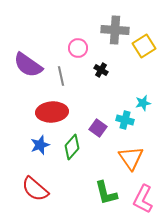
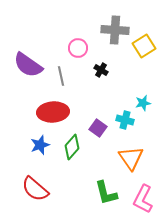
red ellipse: moved 1 px right
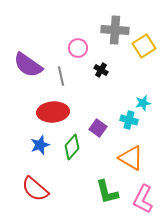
cyan cross: moved 4 px right
orange triangle: rotated 24 degrees counterclockwise
green L-shape: moved 1 px right, 1 px up
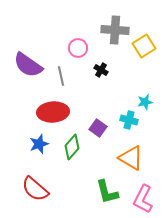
cyan star: moved 2 px right, 1 px up
blue star: moved 1 px left, 1 px up
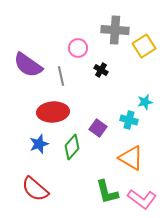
pink L-shape: moved 1 px left; rotated 80 degrees counterclockwise
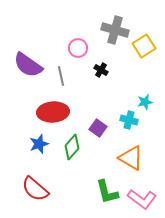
gray cross: rotated 12 degrees clockwise
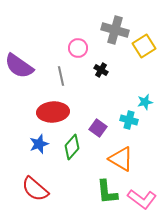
purple semicircle: moved 9 px left, 1 px down
orange triangle: moved 10 px left, 1 px down
green L-shape: rotated 8 degrees clockwise
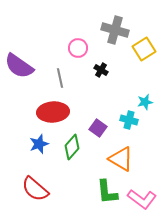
yellow square: moved 3 px down
gray line: moved 1 px left, 2 px down
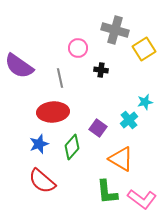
black cross: rotated 24 degrees counterclockwise
cyan cross: rotated 36 degrees clockwise
red semicircle: moved 7 px right, 8 px up
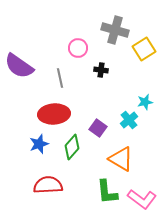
red ellipse: moved 1 px right, 2 px down
red semicircle: moved 6 px right, 4 px down; rotated 136 degrees clockwise
